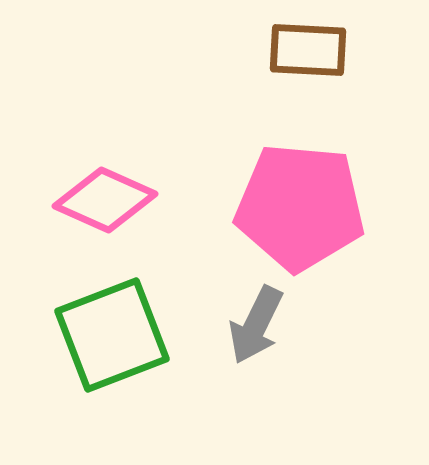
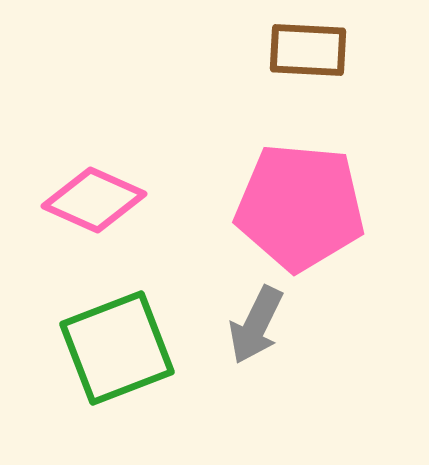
pink diamond: moved 11 px left
green square: moved 5 px right, 13 px down
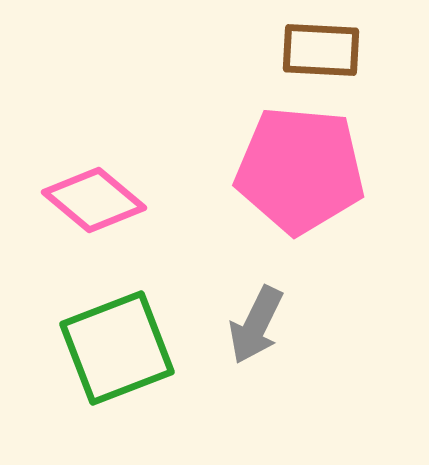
brown rectangle: moved 13 px right
pink diamond: rotated 16 degrees clockwise
pink pentagon: moved 37 px up
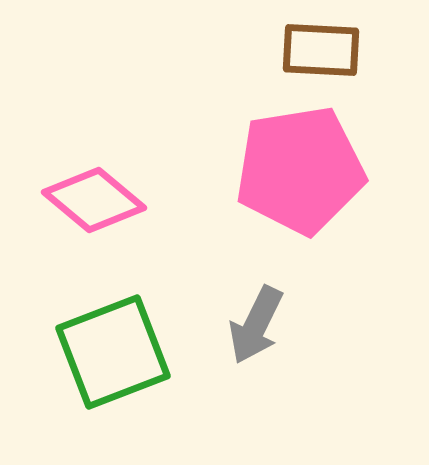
pink pentagon: rotated 14 degrees counterclockwise
green square: moved 4 px left, 4 px down
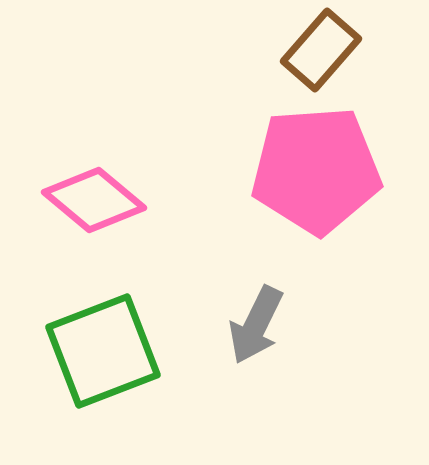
brown rectangle: rotated 52 degrees counterclockwise
pink pentagon: moved 16 px right; rotated 5 degrees clockwise
green square: moved 10 px left, 1 px up
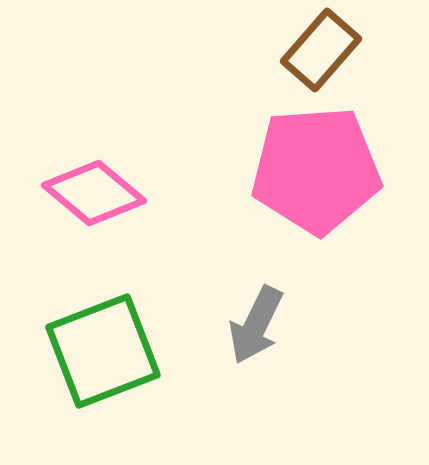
pink diamond: moved 7 px up
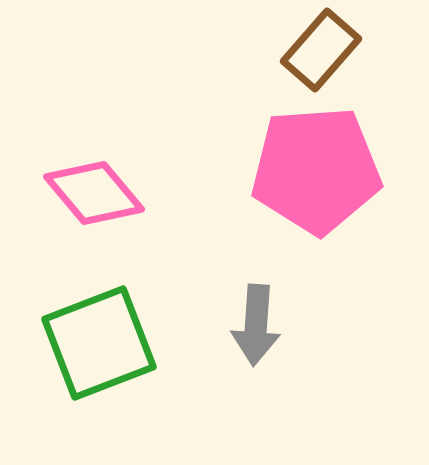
pink diamond: rotated 10 degrees clockwise
gray arrow: rotated 22 degrees counterclockwise
green square: moved 4 px left, 8 px up
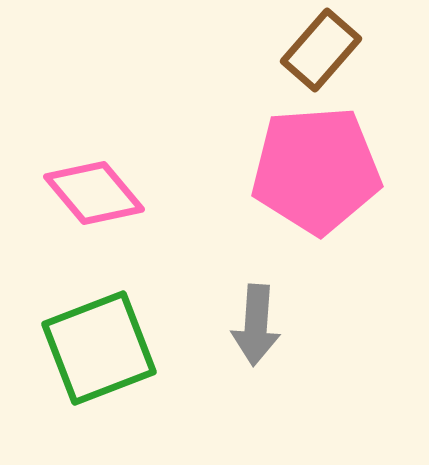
green square: moved 5 px down
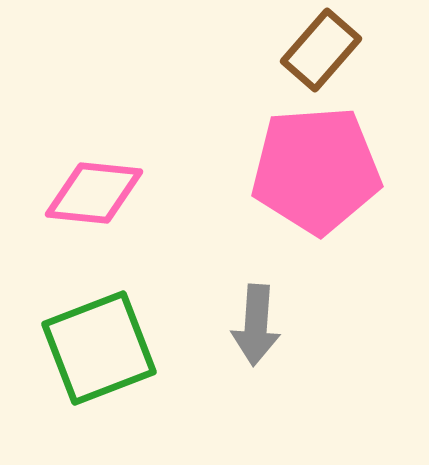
pink diamond: rotated 44 degrees counterclockwise
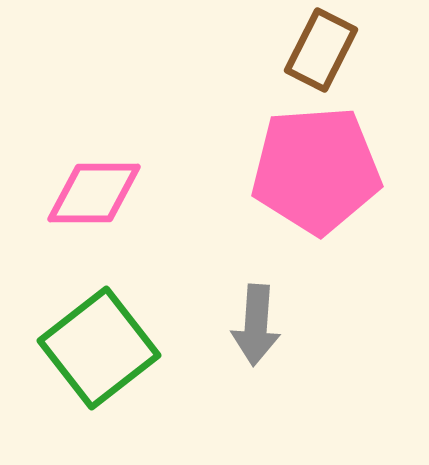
brown rectangle: rotated 14 degrees counterclockwise
pink diamond: rotated 6 degrees counterclockwise
green square: rotated 17 degrees counterclockwise
